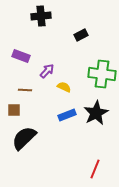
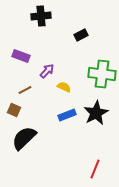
brown line: rotated 32 degrees counterclockwise
brown square: rotated 24 degrees clockwise
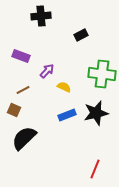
brown line: moved 2 px left
black star: rotated 15 degrees clockwise
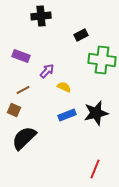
green cross: moved 14 px up
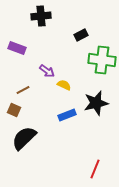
purple rectangle: moved 4 px left, 8 px up
purple arrow: rotated 84 degrees clockwise
yellow semicircle: moved 2 px up
black star: moved 10 px up
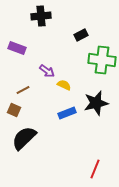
blue rectangle: moved 2 px up
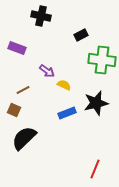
black cross: rotated 18 degrees clockwise
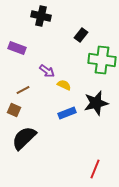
black rectangle: rotated 24 degrees counterclockwise
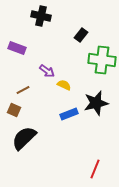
blue rectangle: moved 2 px right, 1 px down
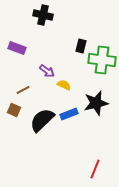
black cross: moved 2 px right, 1 px up
black rectangle: moved 11 px down; rotated 24 degrees counterclockwise
black semicircle: moved 18 px right, 18 px up
